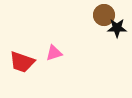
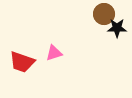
brown circle: moved 1 px up
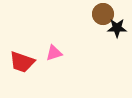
brown circle: moved 1 px left
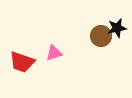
brown circle: moved 2 px left, 22 px down
black star: rotated 12 degrees counterclockwise
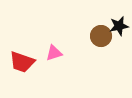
black star: moved 2 px right, 2 px up
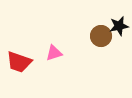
red trapezoid: moved 3 px left
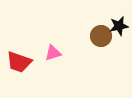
pink triangle: moved 1 px left
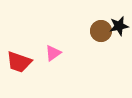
brown circle: moved 5 px up
pink triangle: rotated 18 degrees counterclockwise
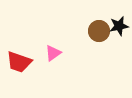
brown circle: moved 2 px left
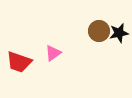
black star: moved 7 px down
